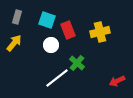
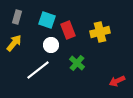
white line: moved 19 px left, 8 px up
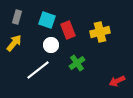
green cross: rotated 14 degrees clockwise
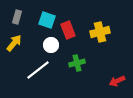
green cross: rotated 21 degrees clockwise
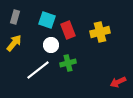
gray rectangle: moved 2 px left
green cross: moved 9 px left
red arrow: moved 1 px right, 1 px down
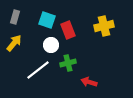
yellow cross: moved 4 px right, 6 px up
red arrow: moved 29 px left; rotated 42 degrees clockwise
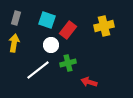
gray rectangle: moved 1 px right, 1 px down
red rectangle: rotated 60 degrees clockwise
yellow arrow: rotated 30 degrees counterclockwise
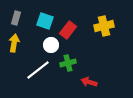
cyan square: moved 2 px left, 1 px down
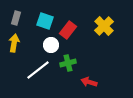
yellow cross: rotated 30 degrees counterclockwise
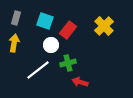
red arrow: moved 9 px left
